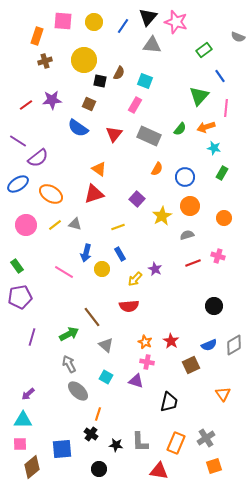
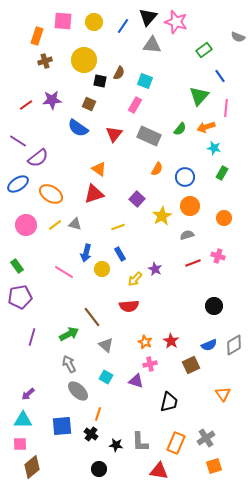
pink cross at (147, 362): moved 3 px right, 2 px down; rotated 24 degrees counterclockwise
blue square at (62, 449): moved 23 px up
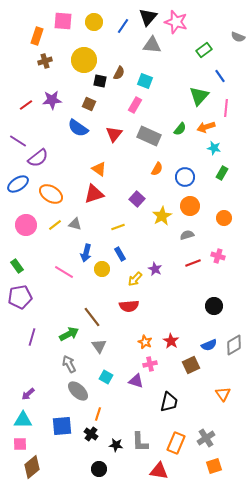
gray triangle at (106, 345): moved 7 px left, 1 px down; rotated 14 degrees clockwise
